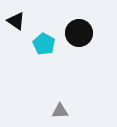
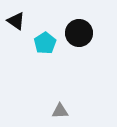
cyan pentagon: moved 1 px right, 1 px up; rotated 10 degrees clockwise
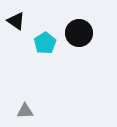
gray triangle: moved 35 px left
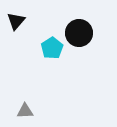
black triangle: rotated 36 degrees clockwise
cyan pentagon: moved 7 px right, 5 px down
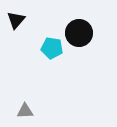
black triangle: moved 1 px up
cyan pentagon: rotated 30 degrees counterclockwise
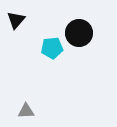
cyan pentagon: rotated 15 degrees counterclockwise
gray triangle: moved 1 px right
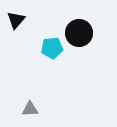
gray triangle: moved 4 px right, 2 px up
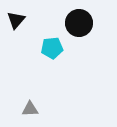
black circle: moved 10 px up
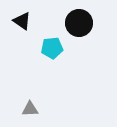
black triangle: moved 6 px right, 1 px down; rotated 36 degrees counterclockwise
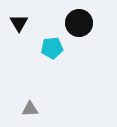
black triangle: moved 3 px left, 2 px down; rotated 24 degrees clockwise
